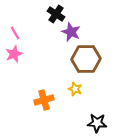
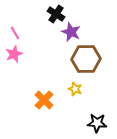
orange cross: rotated 30 degrees counterclockwise
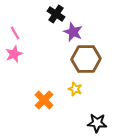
purple star: moved 2 px right
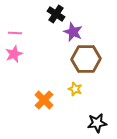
pink line: rotated 56 degrees counterclockwise
black star: rotated 12 degrees counterclockwise
